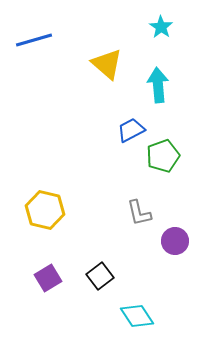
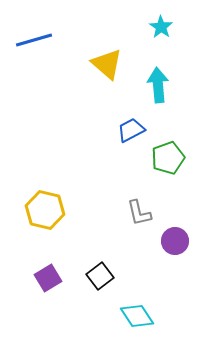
green pentagon: moved 5 px right, 2 px down
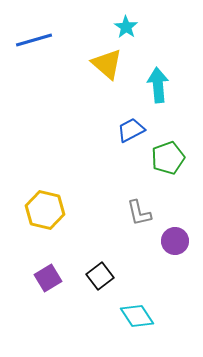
cyan star: moved 35 px left
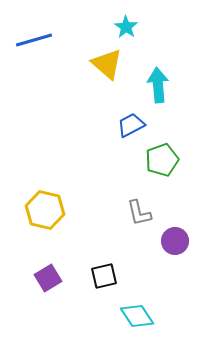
blue trapezoid: moved 5 px up
green pentagon: moved 6 px left, 2 px down
black square: moved 4 px right; rotated 24 degrees clockwise
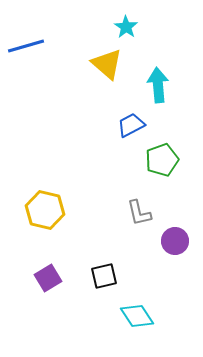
blue line: moved 8 px left, 6 px down
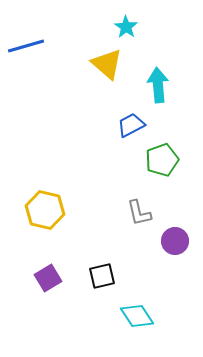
black square: moved 2 px left
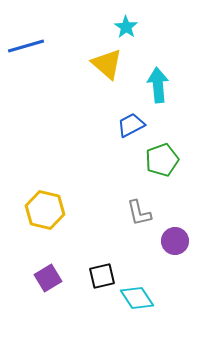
cyan diamond: moved 18 px up
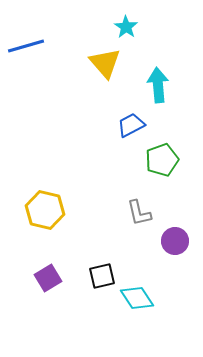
yellow triangle: moved 2 px left, 1 px up; rotated 8 degrees clockwise
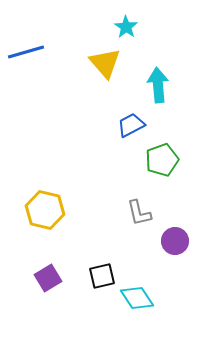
blue line: moved 6 px down
